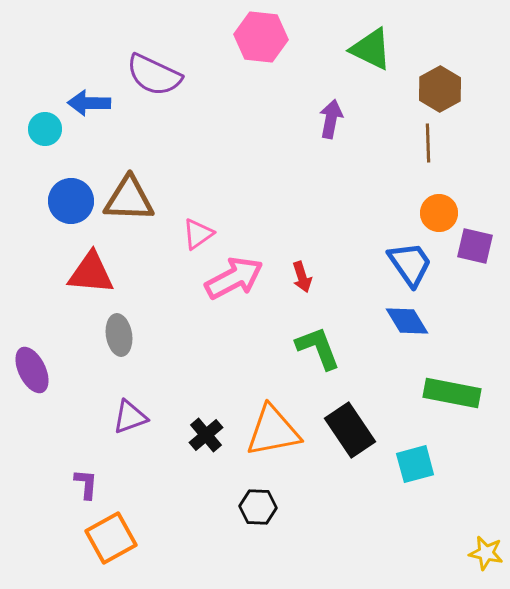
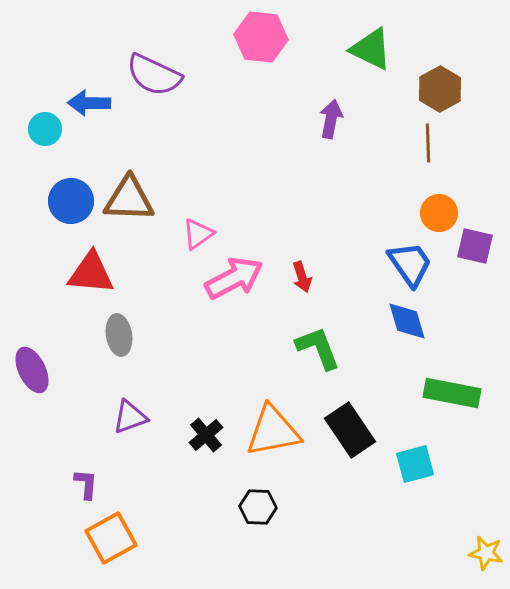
blue diamond: rotated 15 degrees clockwise
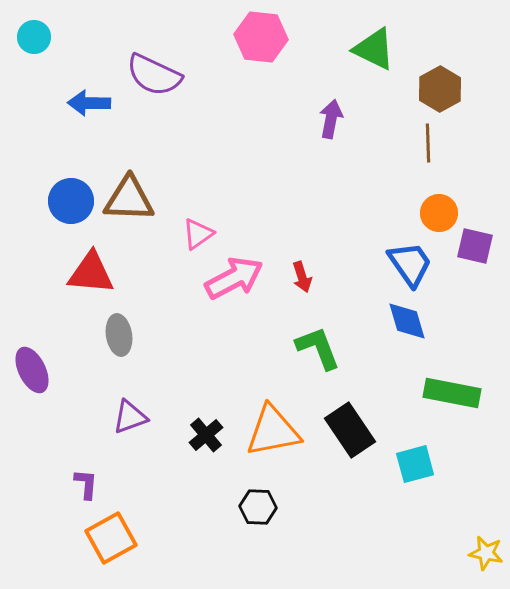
green triangle: moved 3 px right
cyan circle: moved 11 px left, 92 px up
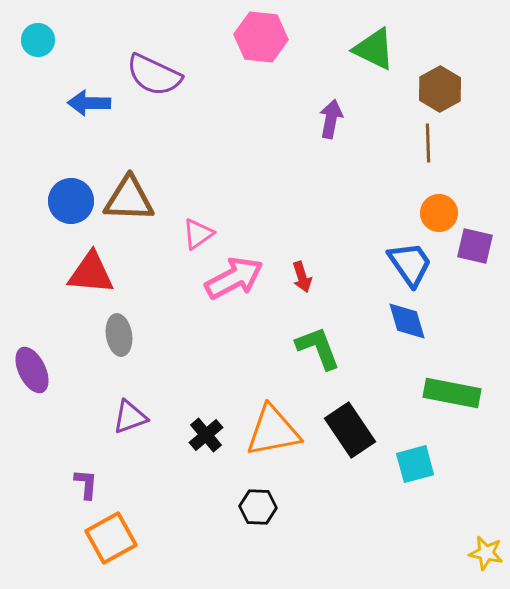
cyan circle: moved 4 px right, 3 px down
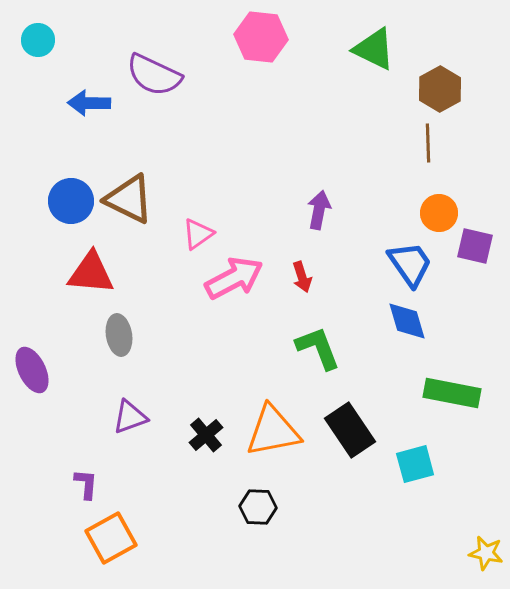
purple arrow: moved 12 px left, 91 px down
brown triangle: rotated 24 degrees clockwise
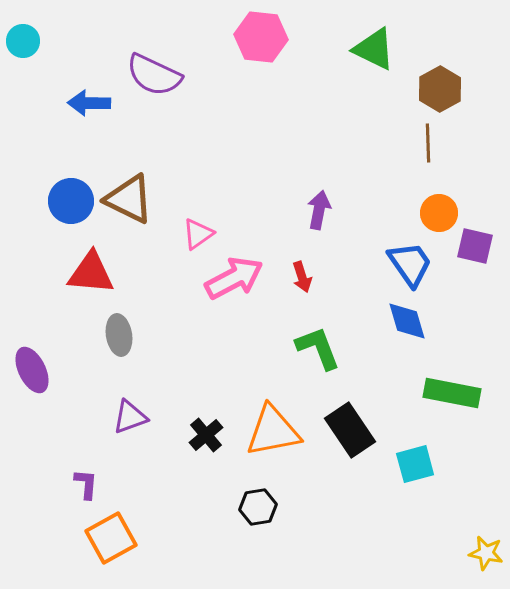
cyan circle: moved 15 px left, 1 px down
black hexagon: rotated 12 degrees counterclockwise
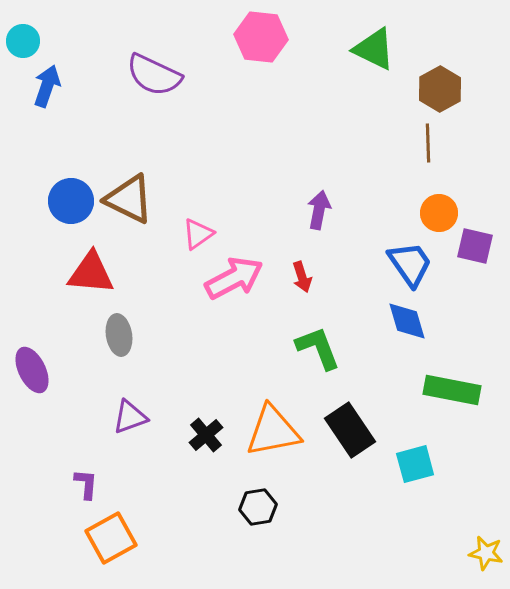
blue arrow: moved 42 px left, 17 px up; rotated 108 degrees clockwise
green rectangle: moved 3 px up
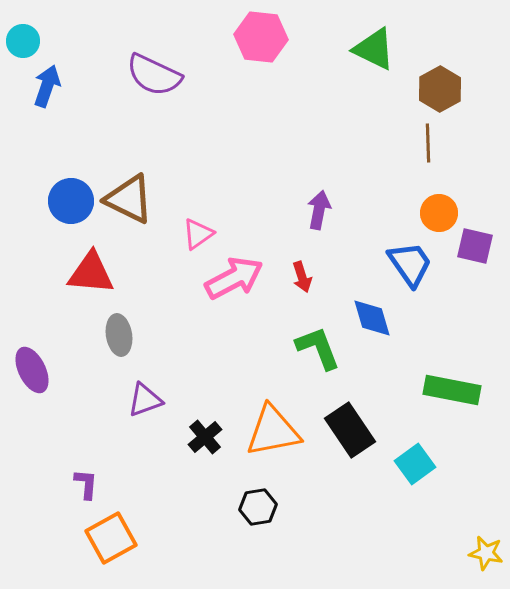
blue diamond: moved 35 px left, 3 px up
purple triangle: moved 15 px right, 17 px up
black cross: moved 1 px left, 2 px down
cyan square: rotated 21 degrees counterclockwise
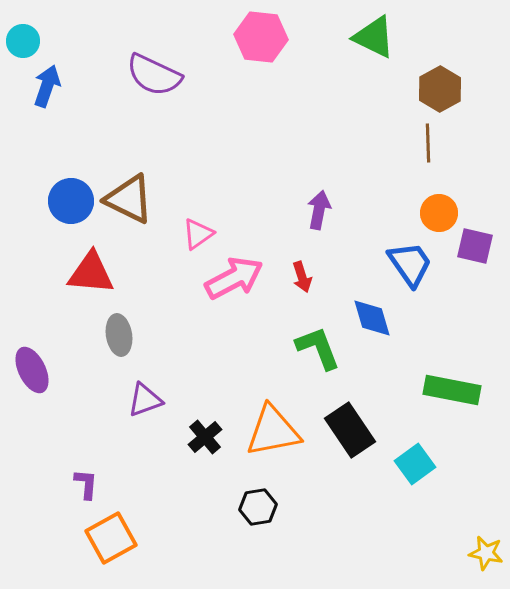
green triangle: moved 12 px up
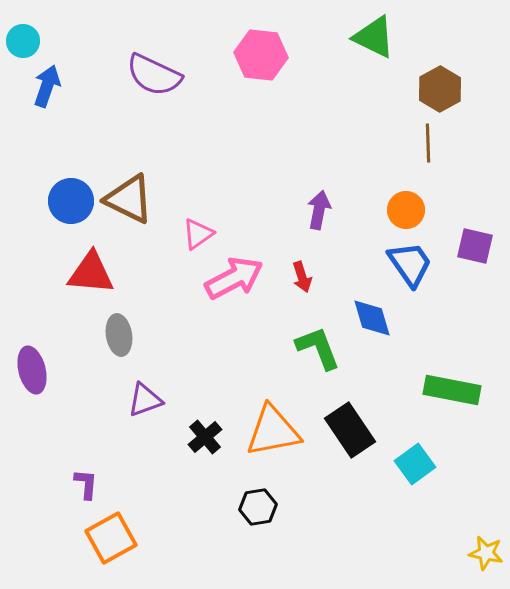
pink hexagon: moved 18 px down
orange circle: moved 33 px left, 3 px up
purple ellipse: rotated 12 degrees clockwise
